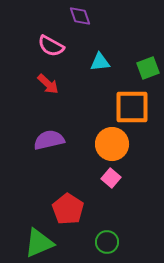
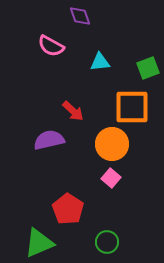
red arrow: moved 25 px right, 27 px down
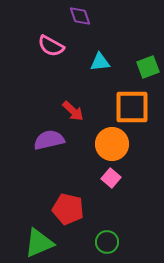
green square: moved 1 px up
red pentagon: rotated 20 degrees counterclockwise
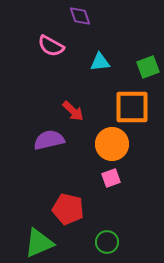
pink square: rotated 30 degrees clockwise
